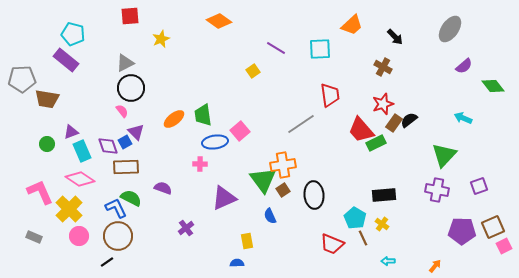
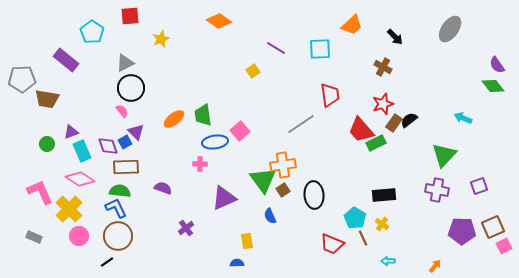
cyan pentagon at (73, 34): moved 19 px right, 2 px up; rotated 20 degrees clockwise
purple semicircle at (464, 66): moved 33 px right, 1 px up; rotated 96 degrees clockwise
green semicircle at (131, 198): moved 11 px left, 7 px up; rotated 20 degrees counterclockwise
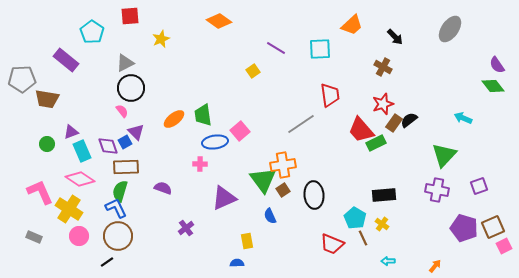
green semicircle at (120, 191): rotated 80 degrees counterclockwise
yellow cross at (69, 209): rotated 12 degrees counterclockwise
purple pentagon at (462, 231): moved 2 px right, 3 px up; rotated 16 degrees clockwise
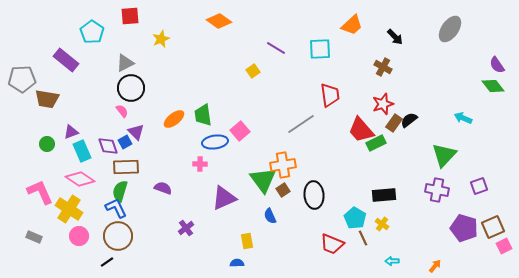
cyan arrow at (388, 261): moved 4 px right
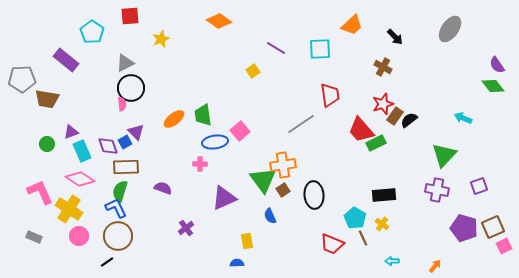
pink semicircle at (122, 111): moved 7 px up; rotated 32 degrees clockwise
brown rectangle at (394, 123): moved 1 px right, 7 px up
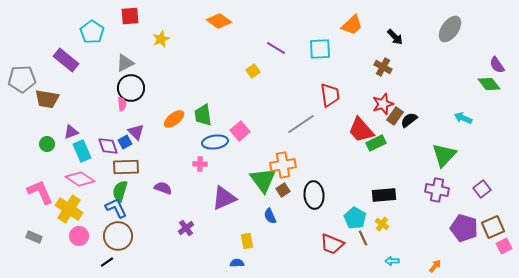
green diamond at (493, 86): moved 4 px left, 2 px up
purple square at (479, 186): moved 3 px right, 3 px down; rotated 18 degrees counterclockwise
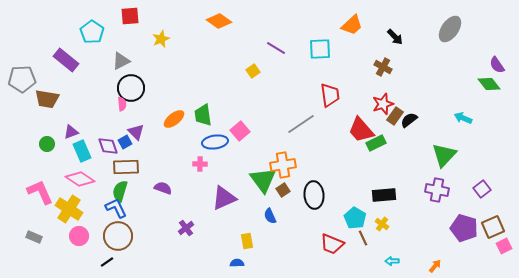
gray triangle at (125, 63): moved 4 px left, 2 px up
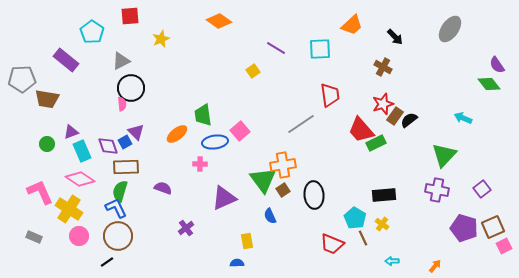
orange ellipse at (174, 119): moved 3 px right, 15 px down
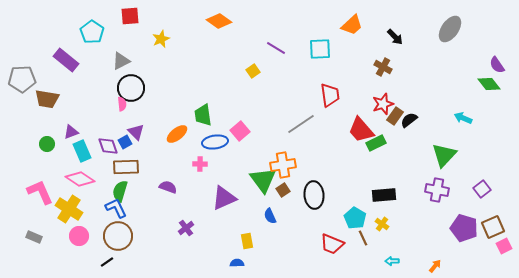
purple semicircle at (163, 188): moved 5 px right, 1 px up
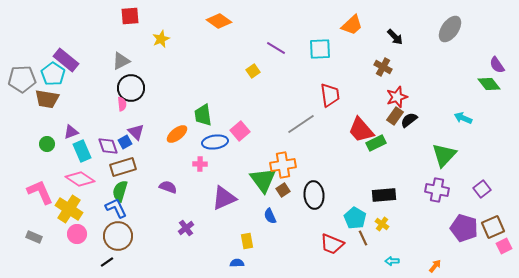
cyan pentagon at (92, 32): moved 39 px left, 42 px down
red star at (383, 104): moved 14 px right, 7 px up
brown rectangle at (126, 167): moved 3 px left; rotated 15 degrees counterclockwise
pink circle at (79, 236): moved 2 px left, 2 px up
